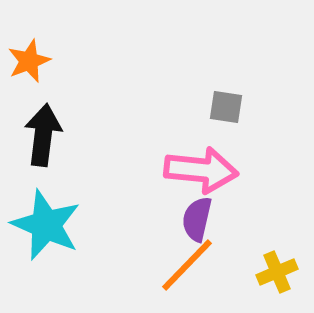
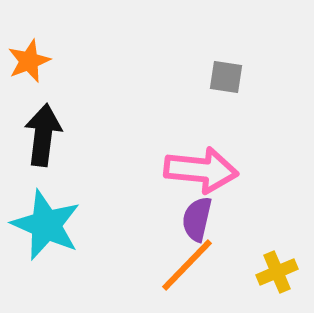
gray square: moved 30 px up
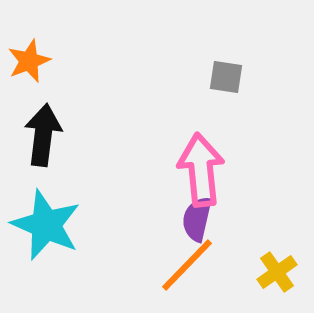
pink arrow: rotated 102 degrees counterclockwise
yellow cross: rotated 12 degrees counterclockwise
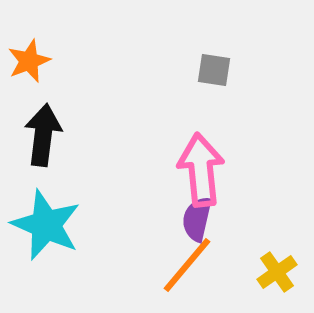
gray square: moved 12 px left, 7 px up
orange line: rotated 4 degrees counterclockwise
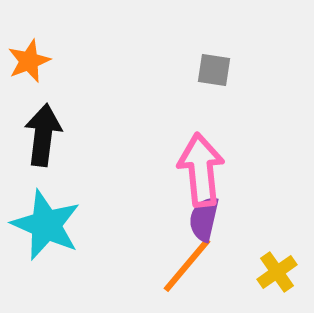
purple semicircle: moved 7 px right
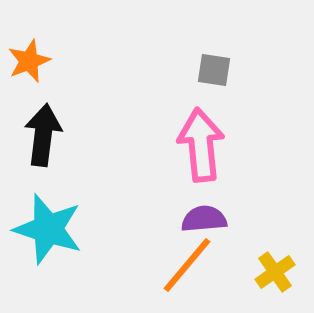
pink arrow: moved 25 px up
purple semicircle: rotated 72 degrees clockwise
cyan star: moved 2 px right, 4 px down; rotated 6 degrees counterclockwise
yellow cross: moved 2 px left
